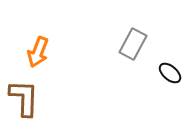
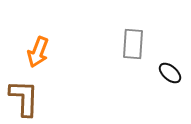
gray rectangle: rotated 24 degrees counterclockwise
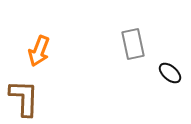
gray rectangle: rotated 16 degrees counterclockwise
orange arrow: moved 1 px right, 1 px up
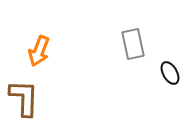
black ellipse: rotated 20 degrees clockwise
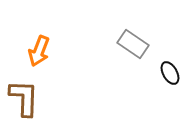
gray rectangle: rotated 44 degrees counterclockwise
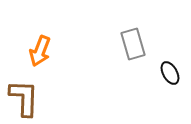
gray rectangle: rotated 40 degrees clockwise
orange arrow: moved 1 px right
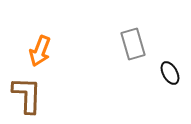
brown L-shape: moved 3 px right, 3 px up
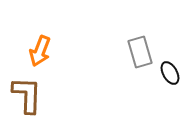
gray rectangle: moved 7 px right, 8 px down
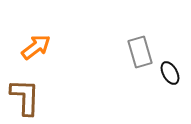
orange arrow: moved 4 px left, 4 px up; rotated 148 degrees counterclockwise
brown L-shape: moved 2 px left, 2 px down
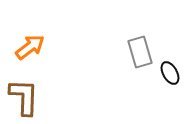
orange arrow: moved 6 px left
brown L-shape: moved 1 px left
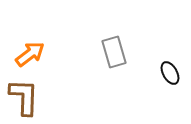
orange arrow: moved 7 px down
gray rectangle: moved 26 px left
